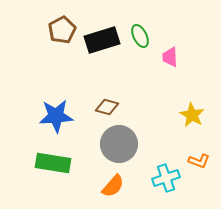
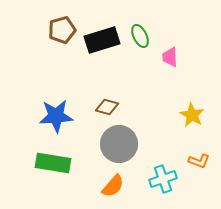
brown pentagon: rotated 12 degrees clockwise
cyan cross: moved 3 px left, 1 px down
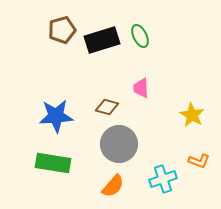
pink trapezoid: moved 29 px left, 31 px down
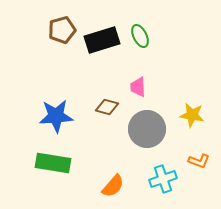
pink trapezoid: moved 3 px left, 1 px up
yellow star: rotated 20 degrees counterclockwise
gray circle: moved 28 px right, 15 px up
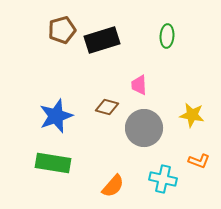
green ellipse: moved 27 px right; rotated 30 degrees clockwise
pink trapezoid: moved 1 px right, 2 px up
blue star: rotated 16 degrees counterclockwise
gray circle: moved 3 px left, 1 px up
cyan cross: rotated 32 degrees clockwise
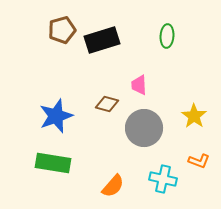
brown diamond: moved 3 px up
yellow star: moved 2 px right, 1 px down; rotated 25 degrees clockwise
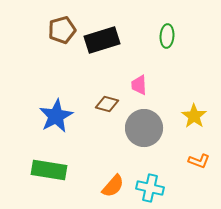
blue star: rotated 8 degrees counterclockwise
green rectangle: moved 4 px left, 7 px down
cyan cross: moved 13 px left, 9 px down
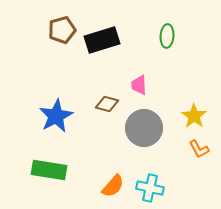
orange L-shape: moved 12 px up; rotated 40 degrees clockwise
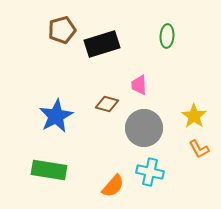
black rectangle: moved 4 px down
cyan cross: moved 16 px up
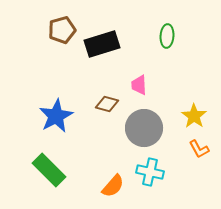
green rectangle: rotated 36 degrees clockwise
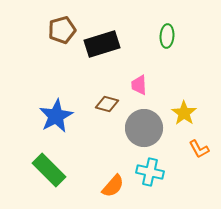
yellow star: moved 10 px left, 3 px up
